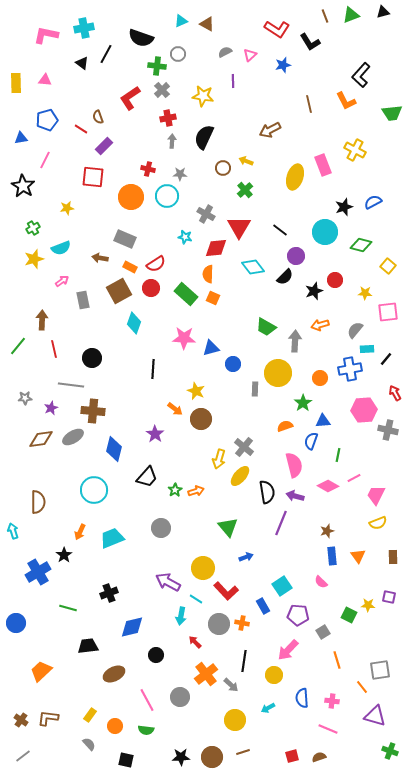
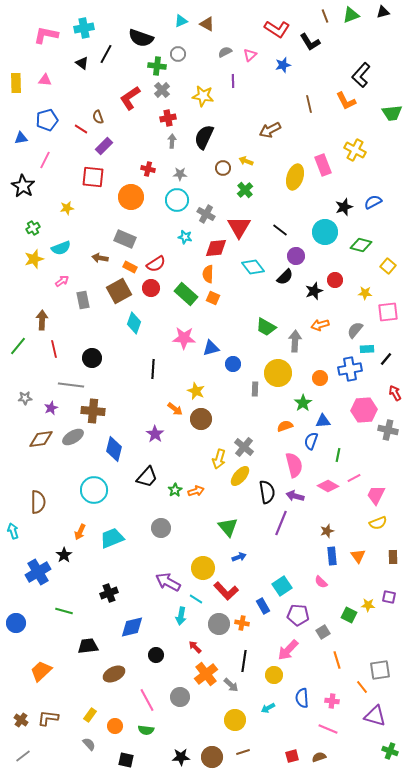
cyan circle at (167, 196): moved 10 px right, 4 px down
blue arrow at (246, 557): moved 7 px left
green line at (68, 608): moved 4 px left, 3 px down
red arrow at (195, 642): moved 5 px down
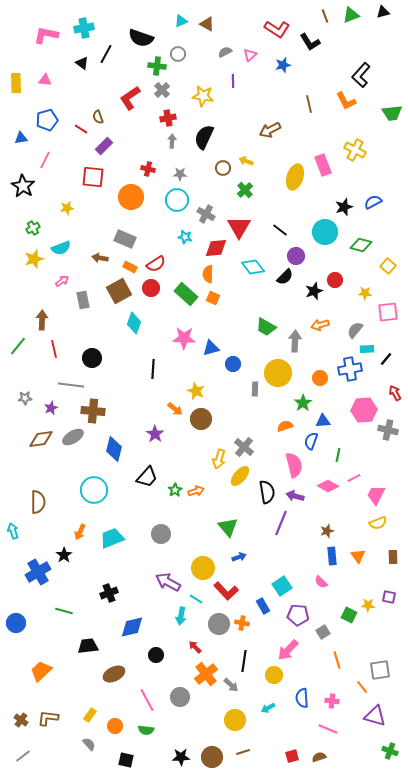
gray circle at (161, 528): moved 6 px down
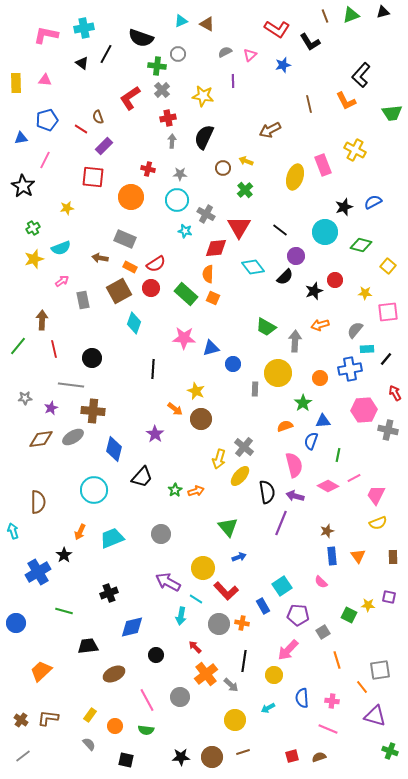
cyan star at (185, 237): moved 6 px up
black trapezoid at (147, 477): moved 5 px left
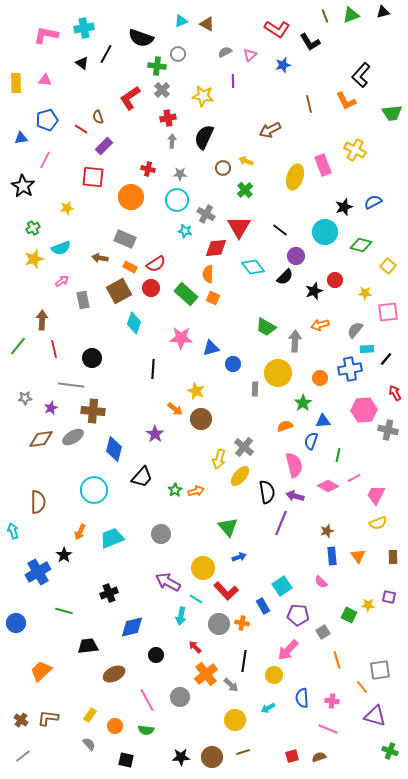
pink star at (184, 338): moved 3 px left
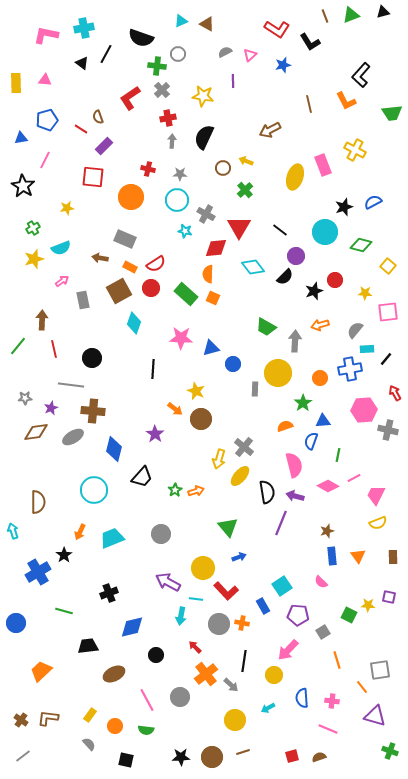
brown diamond at (41, 439): moved 5 px left, 7 px up
cyan line at (196, 599): rotated 24 degrees counterclockwise
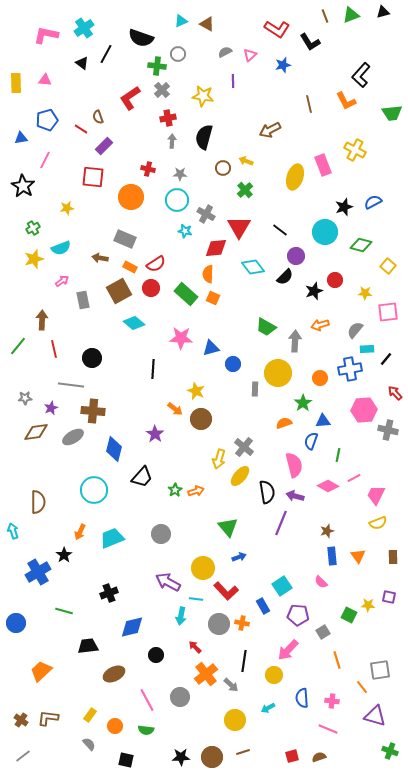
cyan cross at (84, 28): rotated 24 degrees counterclockwise
black semicircle at (204, 137): rotated 10 degrees counterclockwise
cyan diamond at (134, 323): rotated 70 degrees counterclockwise
red arrow at (395, 393): rotated 14 degrees counterclockwise
orange semicircle at (285, 426): moved 1 px left, 3 px up
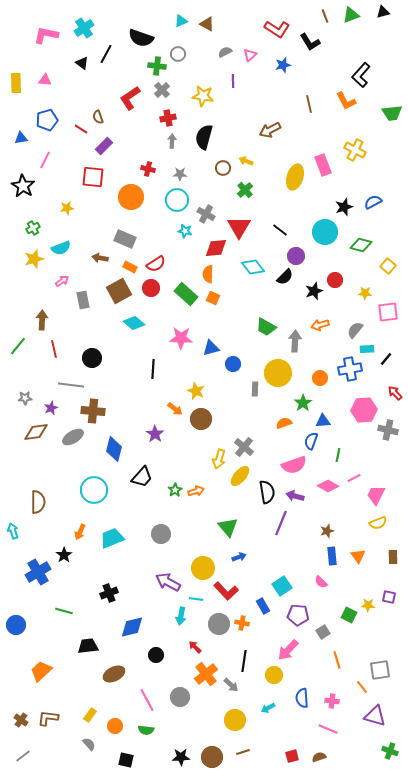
pink semicircle at (294, 465): rotated 85 degrees clockwise
blue circle at (16, 623): moved 2 px down
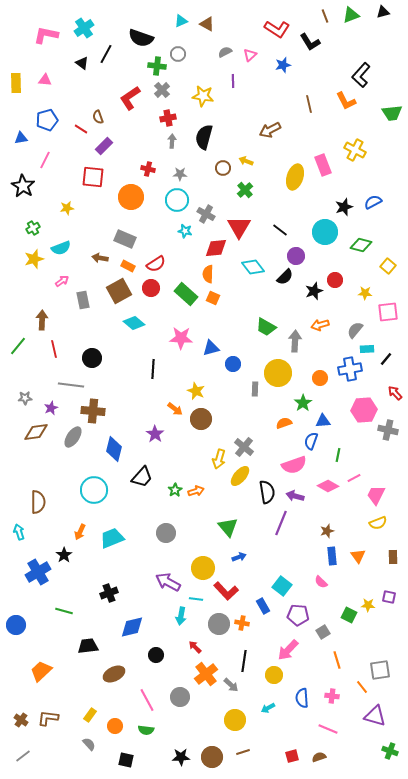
orange rectangle at (130, 267): moved 2 px left, 1 px up
gray ellipse at (73, 437): rotated 25 degrees counterclockwise
cyan arrow at (13, 531): moved 6 px right, 1 px down
gray circle at (161, 534): moved 5 px right, 1 px up
cyan square at (282, 586): rotated 18 degrees counterclockwise
pink cross at (332, 701): moved 5 px up
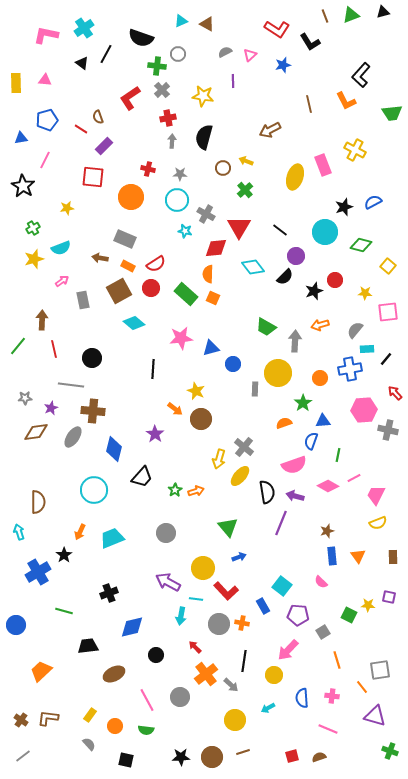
pink star at (181, 338): rotated 10 degrees counterclockwise
